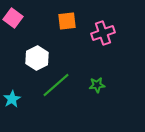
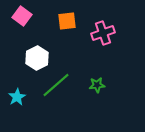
pink square: moved 9 px right, 2 px up
cyan star: moved 5 px right, 2 px up
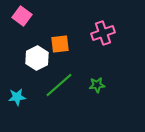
orange square: moved 7 px left, 23 px down
green line: moved 3 px right
cyan star: rotated 24 degrees clockwise
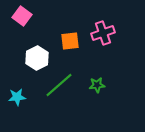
orange square: moved 10 px right, 3 px up
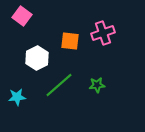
orange square: rotated 12 degrees clockwise
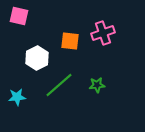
pink square: moved 3 px left; rotated 24 degrees counterclockwise
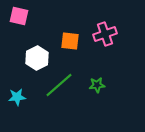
pink cross: moved 2 px right, 1 px down
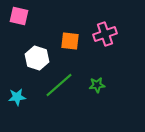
white hexagon: rotated 15 degrees counterclockwise
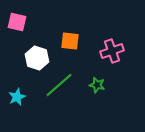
pink square: moved 2 px left, 6 px down
pink cross: moved 7 px right, 17 px down
green star: rotated 21 degrees clockwise
cyan star: rotated 18 degrees counterclockwise
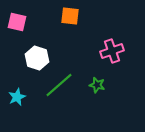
orange square: moved 25 px up
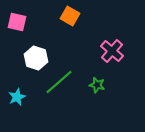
orange square: rotated 24 degrees clockwise
pink cross: rotated 30 degrees counterclockwise
white hexagon: moved 1 px left
green line: moved 3 px up
